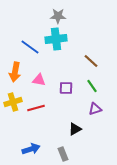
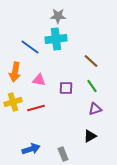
black triangle: moved 15 px right, 7 px down
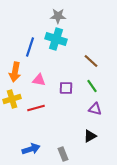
cyan cross: rotated 25 degrees clockwise
blue line: rotated 72 degrees clockwise
yellow cross: moved 1 px left, 3 px up
purple triangle: rotated 32 degrees clockwise
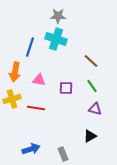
red line: rotated 24 degrees clockwise
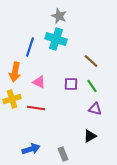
gray star: moved 1 px right; rotated 21 degrees clockwise
pink triangle: moved 2 px down; rotated 16 degrees clockwise
purple square: moved 5 px right, 4 px up
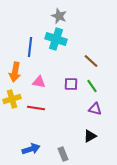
blue line: rotated 12 degrees counterclockwise
pink triangle: rotated 16 degrees counterclockwise
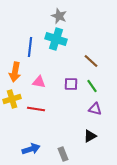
red line: moved 1 px down
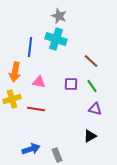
gray rectangle: moved 6 px left, 1 px down
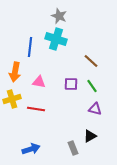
gray rectangle: moved 16 px right, 7 px up
